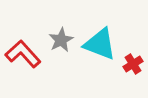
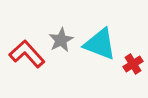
red L-shape: moved 4 px right
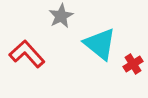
gray star: moved 24 px up
cyan triangle: rotated 18 degrees clockwise
